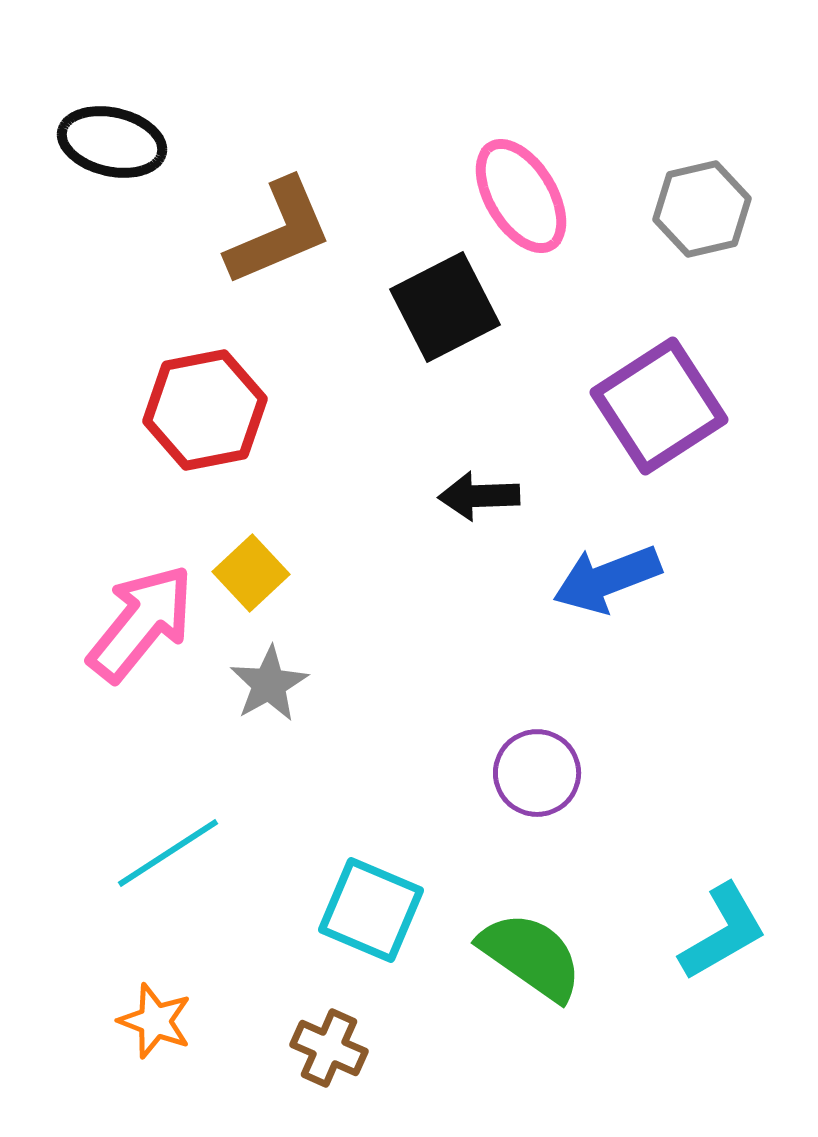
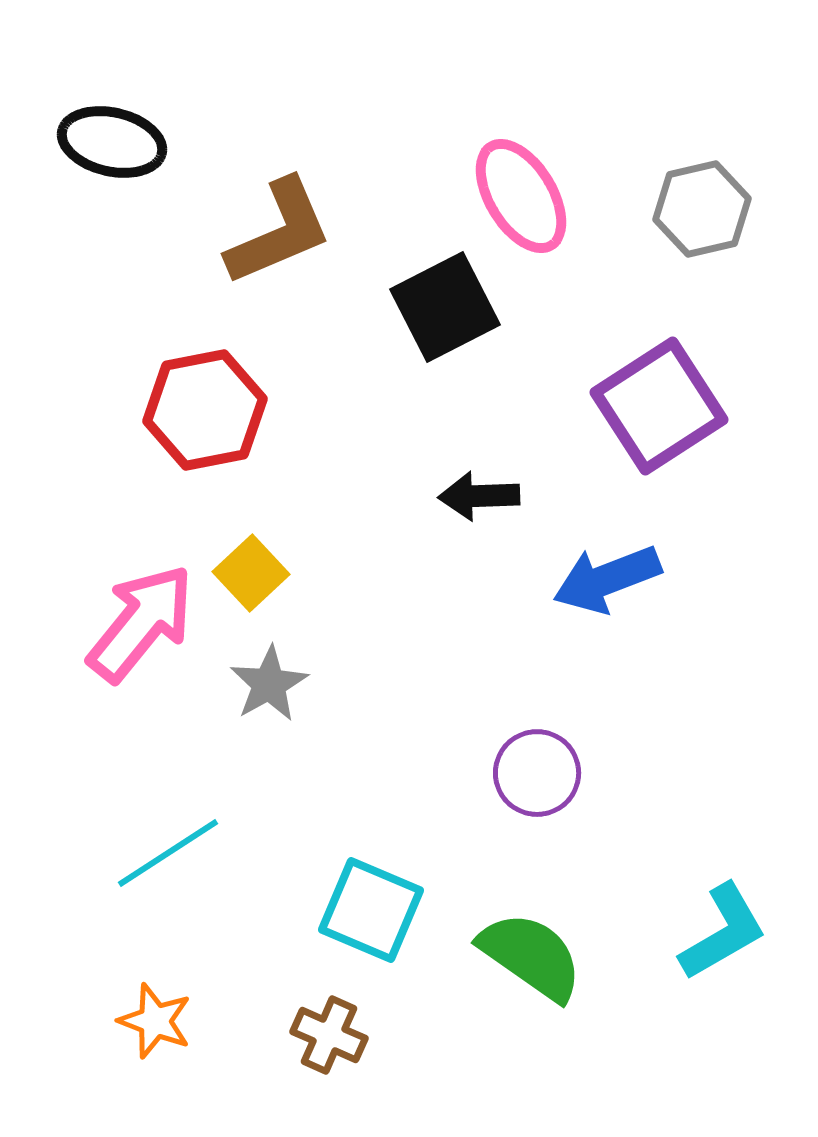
brown cross: moved 13 px up
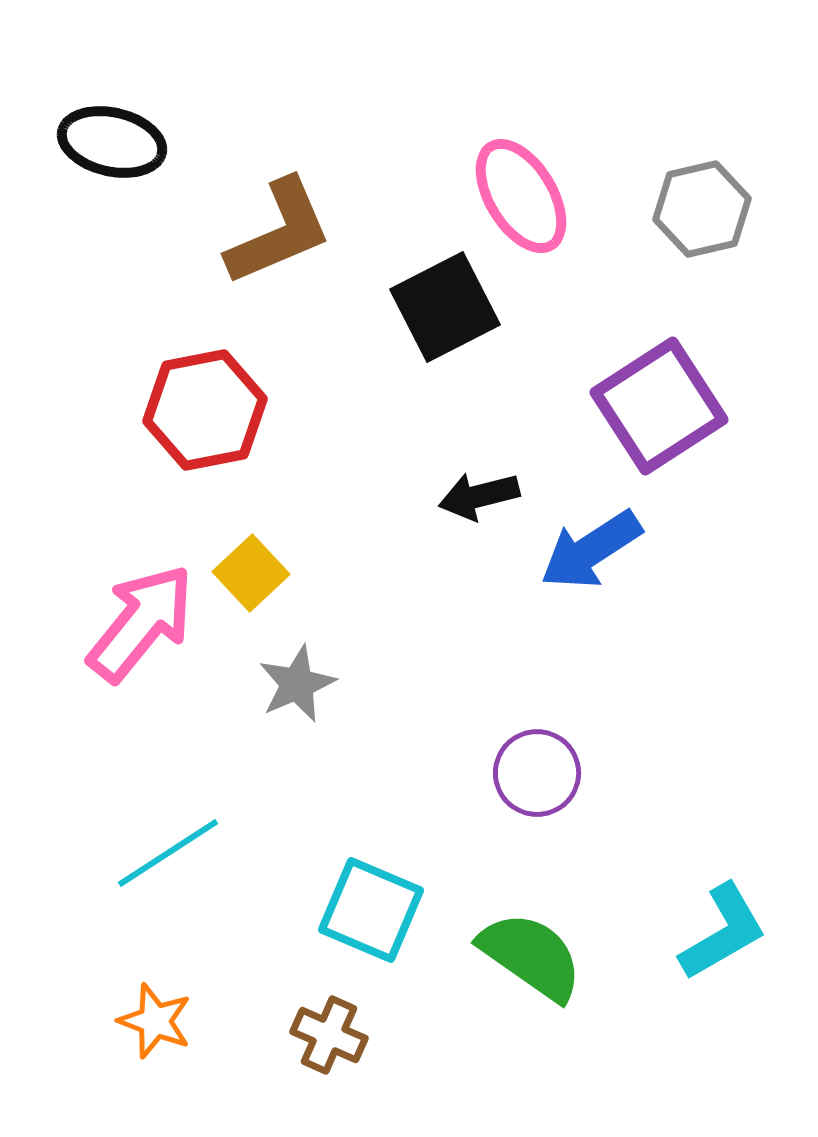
black arrow: rotated 12 degrees counterclockwise
blue arrow: moved 16 px left, 29 px up; rotated 12 degrees counterclockwise
gray star: moved 28 px right; rotated 6 degrees clockwise
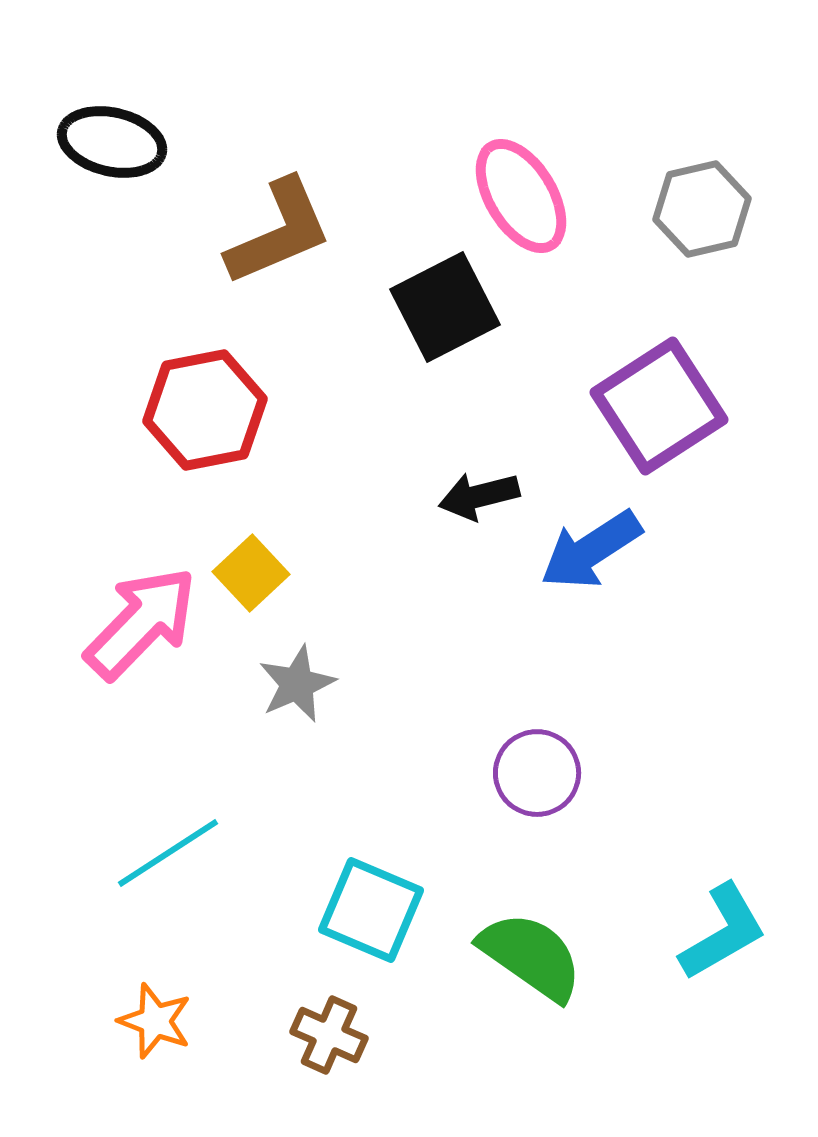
pink arrow: rotated 5 degrees clockwise
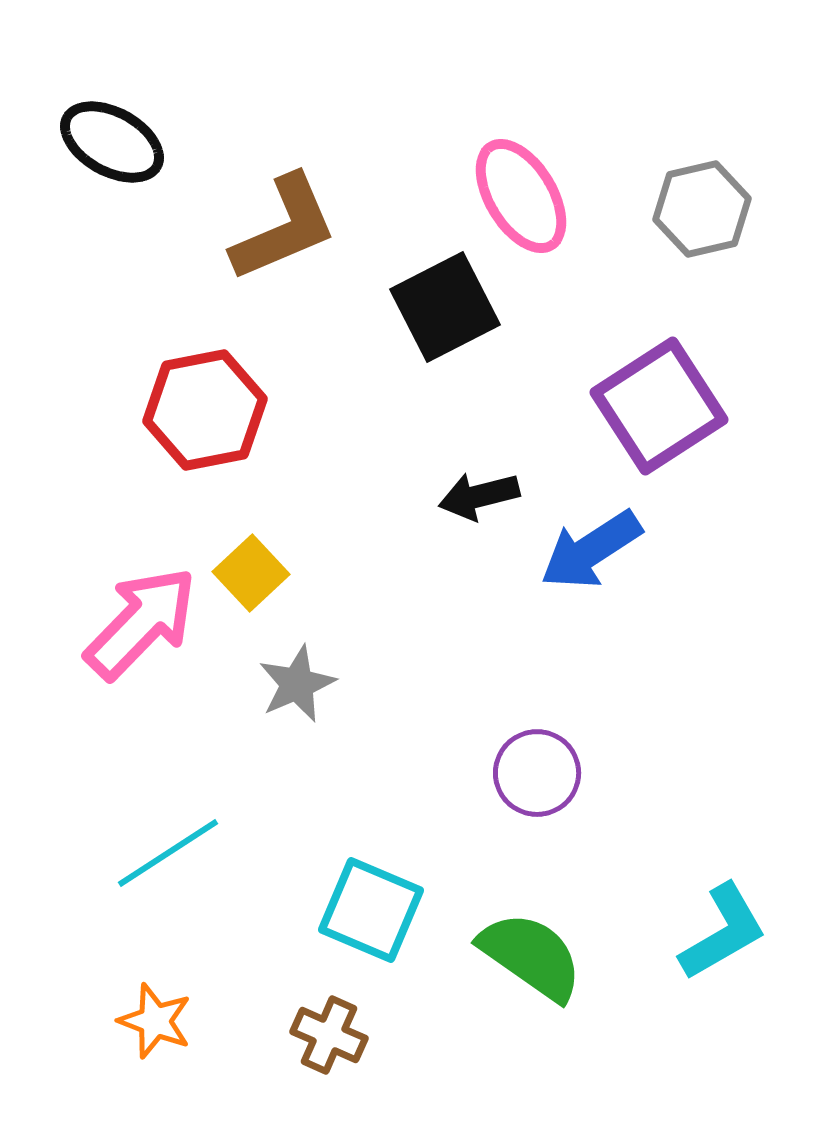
black ellipse: rotated 16 degrees clockwise
brown L-shape: moved 5 px right, 4 px up
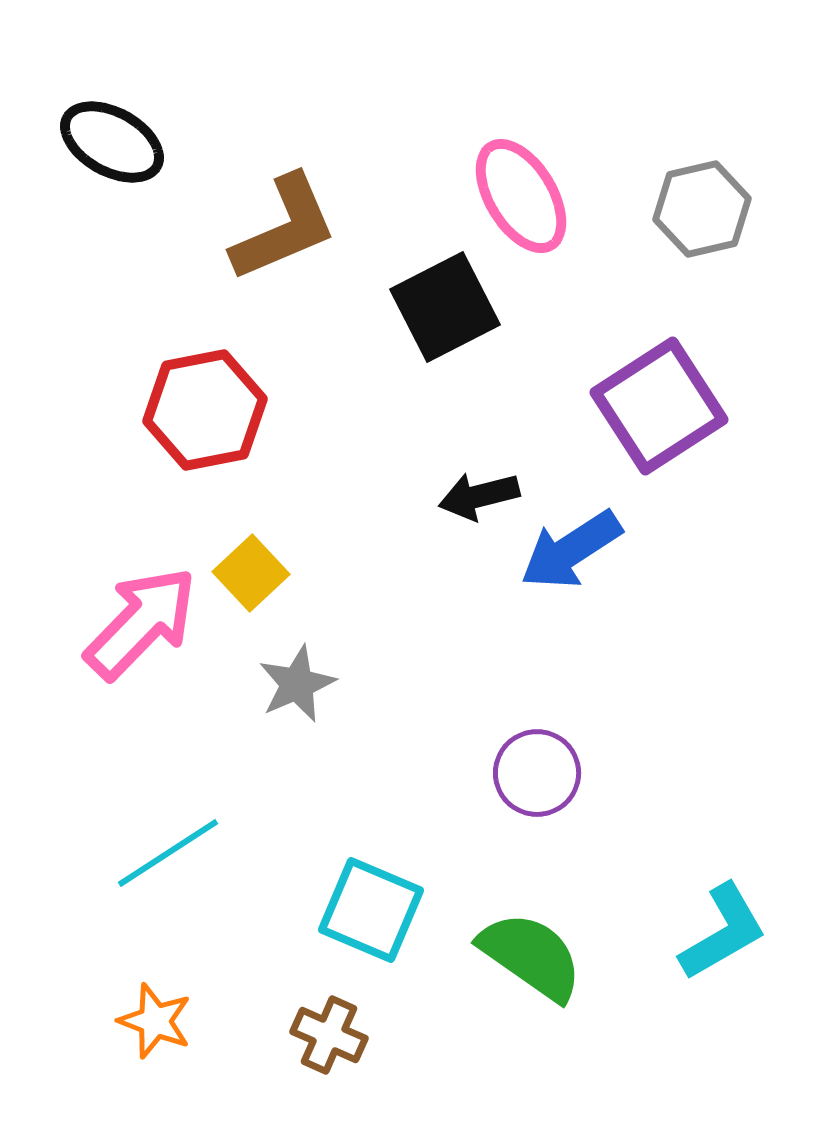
blue arrow: moved 20 px left
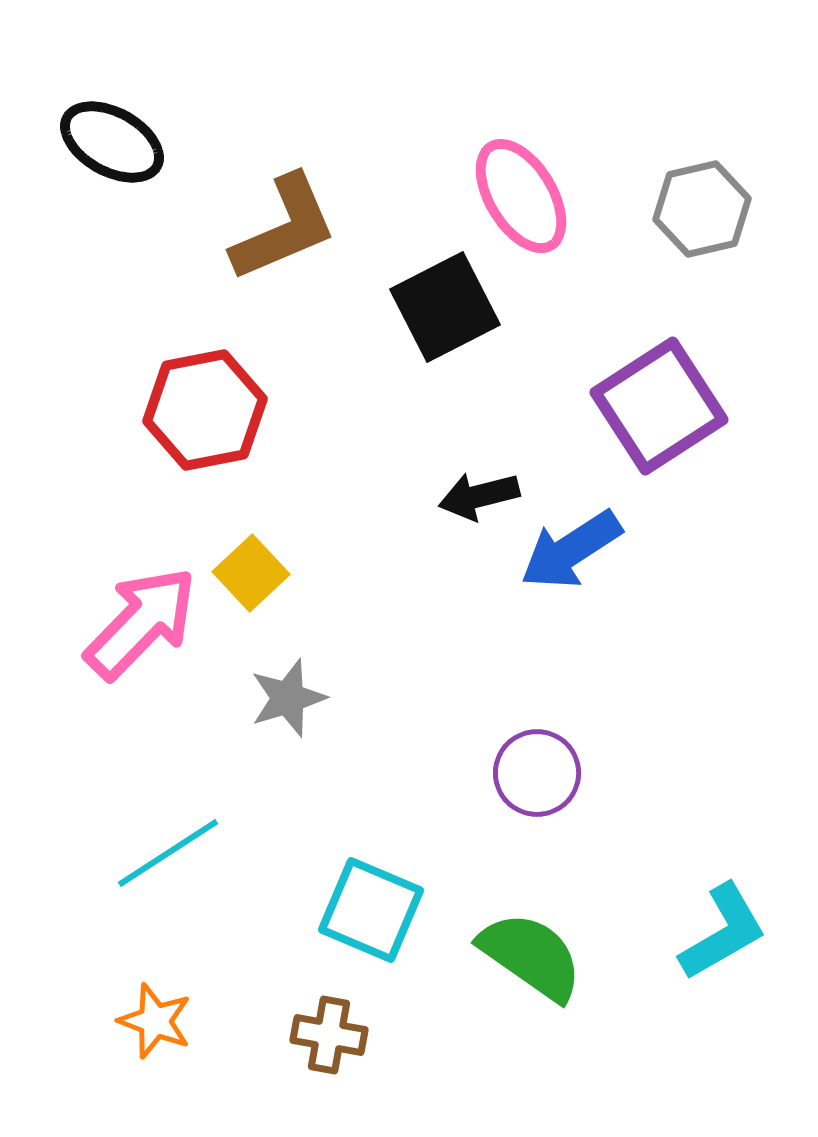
gray star: moved 9 px left, 14 px down; rotated 6 degrees clockwise
brown cross: rotated 14 degrees counterclockwise
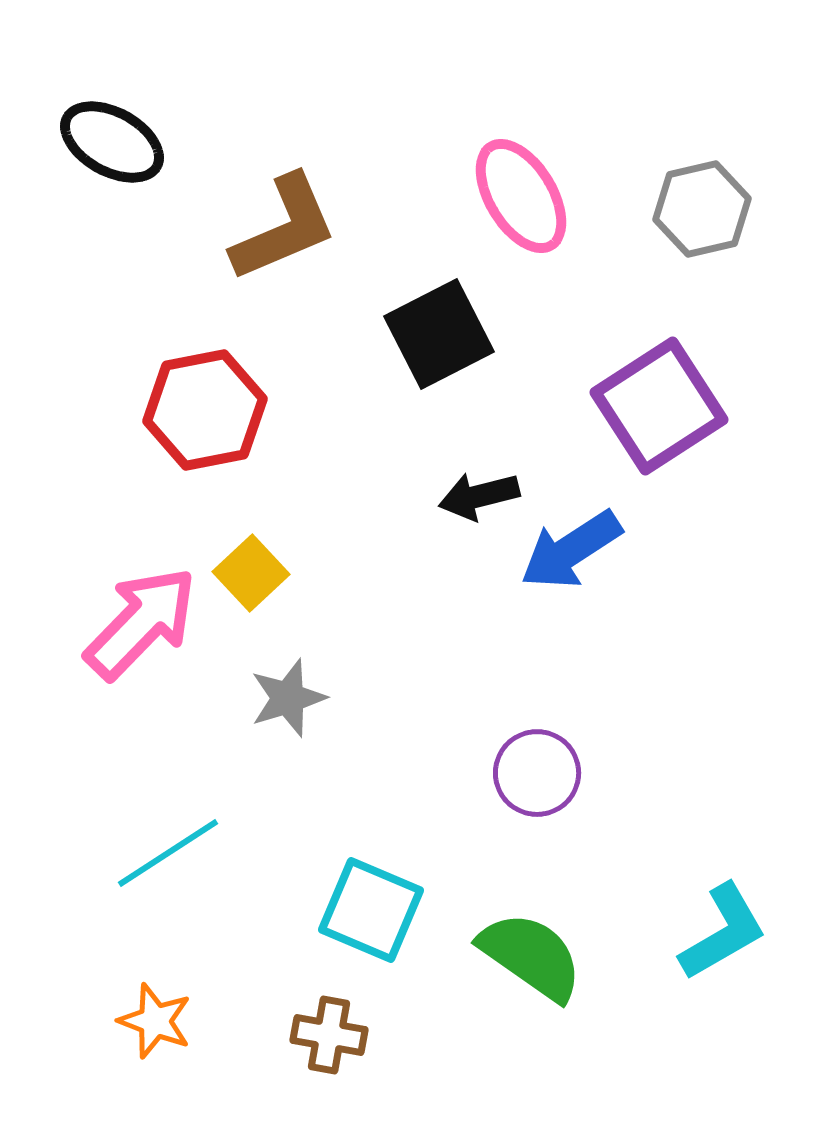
black square: moved 6 px left, 27 px down
